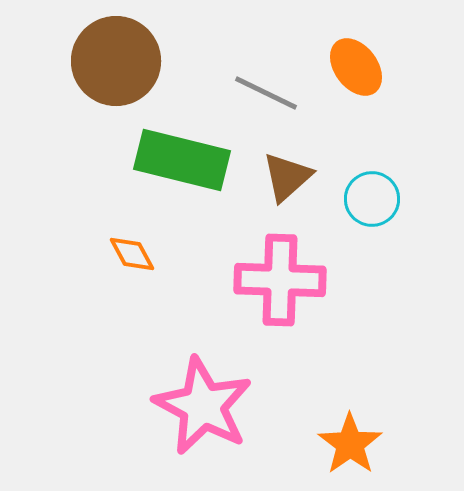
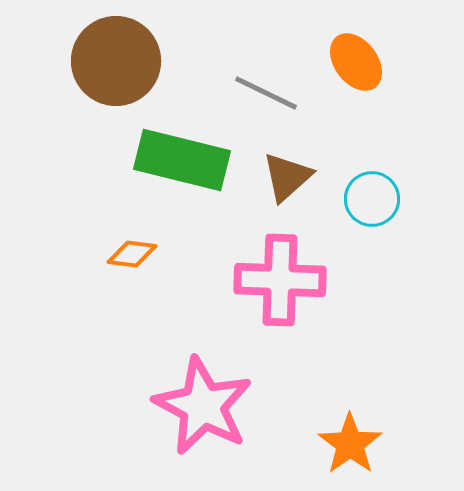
orange ellipse: moved 5 px up
orange diamond: rotated 54 degrees counterclockwise
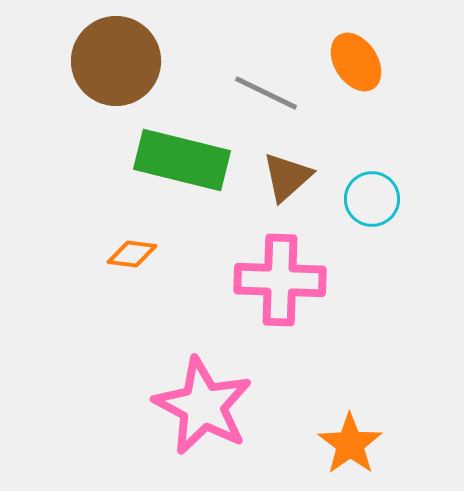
orange ellipse: rotated 4 degrees clockwise
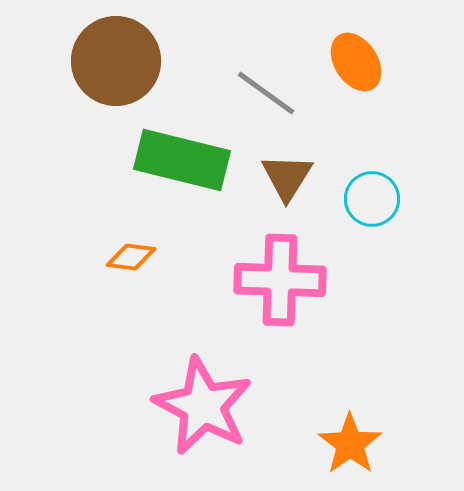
gray line: rotated 10 degrees clockwise
brown triangle: rotated 16 degrees counterclockwise
orange diamond: moved 1 px left, 3 px down
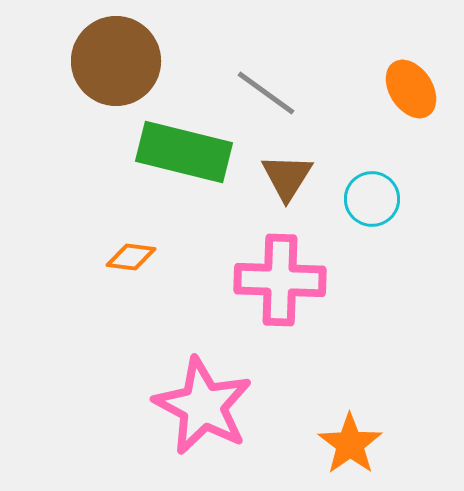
orange ellipse: moved 55 px right, 27 px down
green rectangle: moved 2 px right, 8 px up
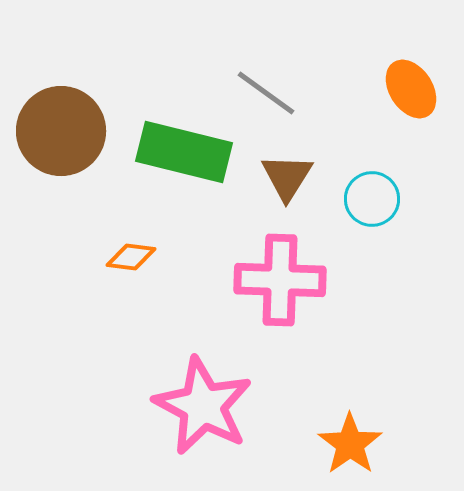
brown circle: moved 55 px left, 70 px down
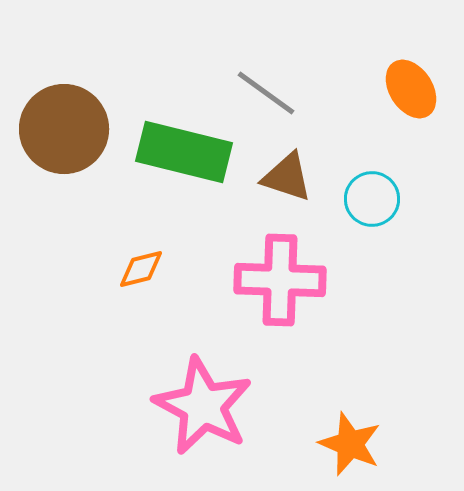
brown circle: moved 3 px right, 2 px up
brown triangle: rotated 44 degrees counterclockwise
orange diamond: moved 10 px right, 12 px down; rotated 21 degrees counterclockwise
orange star: rotated 14 degrees counterclockwise
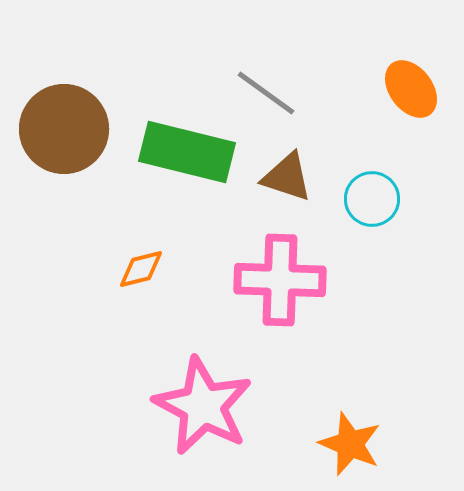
orange ellipse: rotated 4 degrees counterclockwise
green rectangle: moved 3 px right
